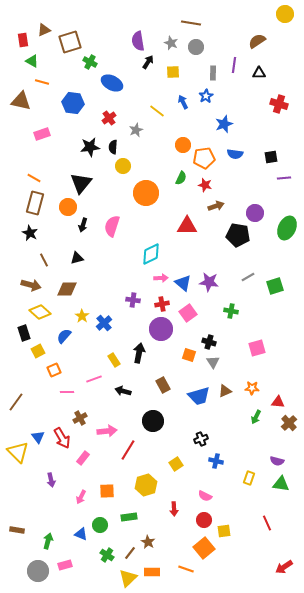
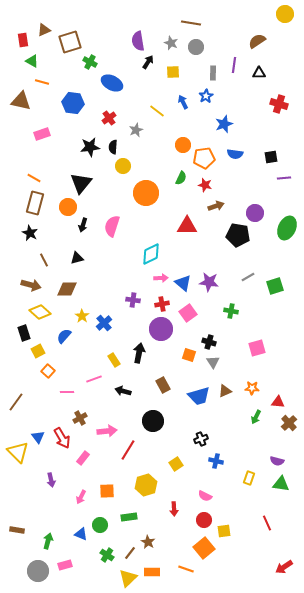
orange square at (54, 370): moved 6 px left, 1 px down; rotated 24 degrees counterclockwise
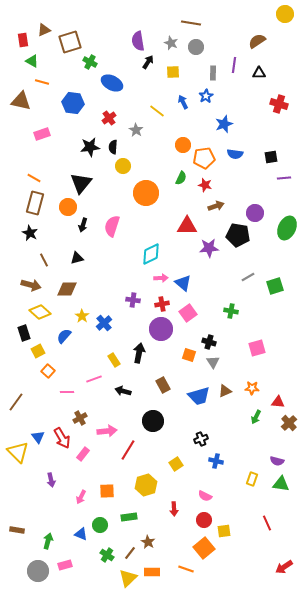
gray star at (136, 130): rotated 16 degrees counterclockwise
purple star at (209, 282): moved 34 px up; rotated 12 degrees counterclockwise
pink rectangle at (83, 458): moved 4 px up
yellow rectangle at (249, 478): moved 3 px right, 1 px down
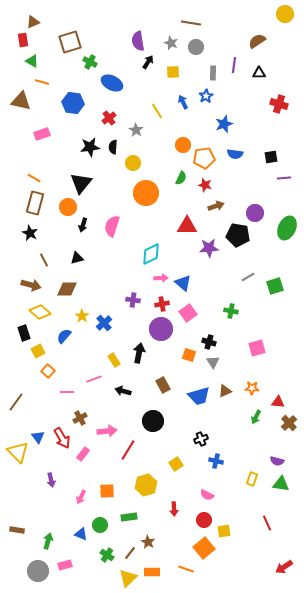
brown triangle at (44, 30): moved 11 px left, 8 px up
yellow line at (157, 111): rotated 21 degrees clockwise
yellow circle at (123, 166): moved 10 px right, 3 px up
pink semicircle at (205, 496): moved 2 px right, 1 px up
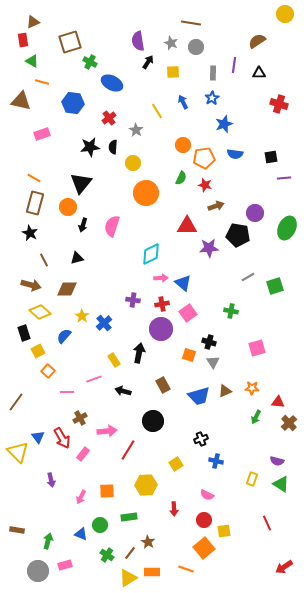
blue star at (206, 96): moved 6 px right, 2 px down
green triangle at (281, 484): rotated 24 degrees clockwise
yellow hexagon at (146, 485): rotated 15 degrees clockwise
yellow triangle at (128, 578): rotated 12 degrees clockwise
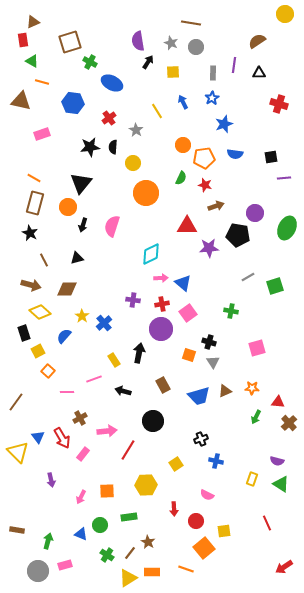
red circle at (204, 520): moved 8 px left, 1 px down
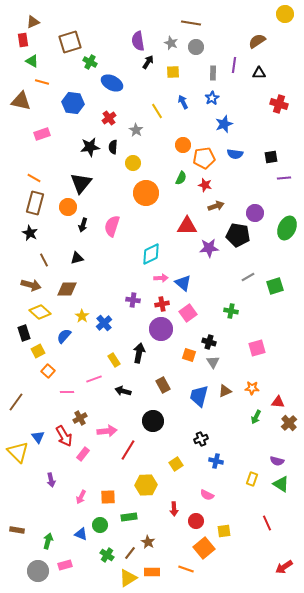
blue trapezoid at (199, 396): rotated 120 degrees clockwise
red arrow at (62, 438): moved 2 px right, 2 px up
orange square at (107, 491): moved 1 px right, 6 px down
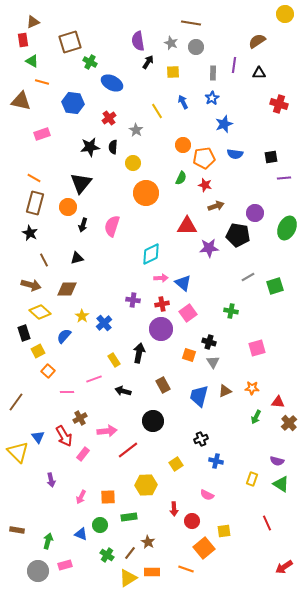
red line at (128, 450): rotated 20 degrees clockwise
red circle at (196, 521): moved 4 px left
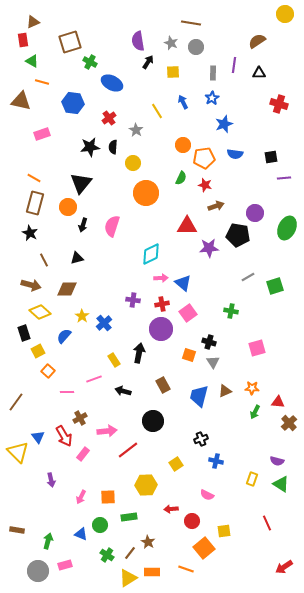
green arrow at (256, 417): moved 1 px left, 5 px up
red arrow at (174, 509): moved 3 px left; rotated 88 degrees clockwise
